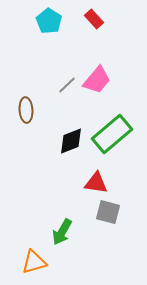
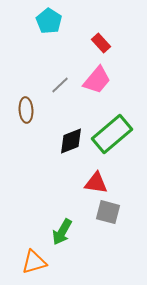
red rectangle: moved 7 px right, 24 px down
gray line: moved 7 px left
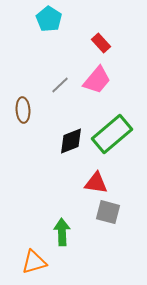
cyan pentagon: moved 2 px up
brown ellipse: moved 3 px left
green arrow: rotated 148 degrees clockwise
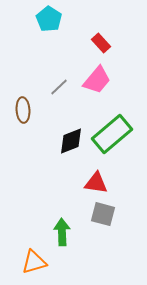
gray line: moved 1 px left, 2 px down
gray square: moved 5 px left, 2 px down
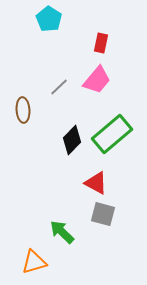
red rectangle: rotated 54 degrees clockwise
black diamond: moved 1 px right, 1 px up; rotated 24 degrees counterclockwise
red triangle: rotated 20 degrees clockwise
green arrow: rotated 44 degrees counterclockwise
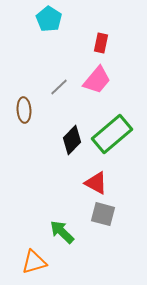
brown ellipse: moved 1 px right
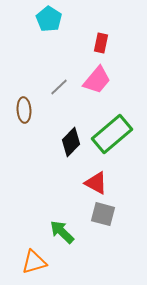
black diamond: moved 1 px left, 2 px down
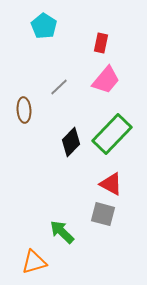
cyan pentagon: moved 5 px left, 7 px down
pink trapezoid: moved 9 px right
green rectangle: rotated 6 degrees counterclockwise
red triangle: moved 15 px right, 1 px down
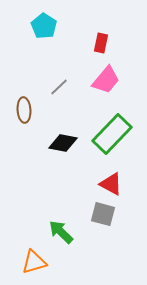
black diamond: moved 8 px left, 1 px down; rotated 56 degrees clockwise
green arrow: moved 1 px left
